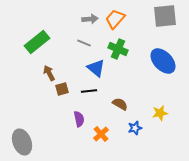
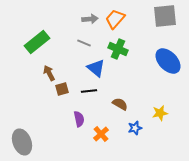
blue ellipse: moved 5 px right
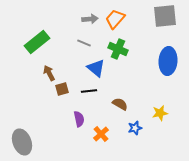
blue ellipse: rotated 48 degrees clockwise
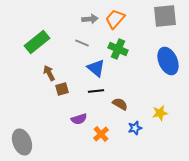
gray line: moved 2 px left
blue ellipse: rotated 28 degrees counterclockwise
black line: moved 7 px right
purple semicircle: rotated 84 degrees clockwise
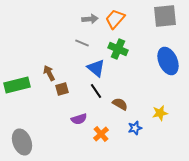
green rectangle: moved 20 px left, 43 px down; rotated 25 degrees clockwise
black line: rotated 63 degrees clockwise
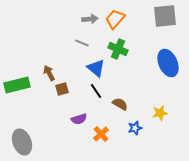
blue ellipse: moved 2 px down
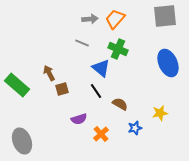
blue triangle: moved 5 px right
green rectangle: rotated 55 degrees clockwise
gray ellipse: moved 1 px up
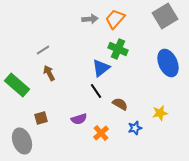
gray square: rotated 25 degrees counterclockwise
gray line: moved 39 px left, 7 px down; rotated 56 degrees counterclockwise
blue triangle: rotated 42 degrees clockwise
brown square: moved 21 px left, 29 px down
orange cross: moved 1 px up
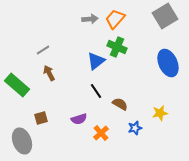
green cross: moved 1 px left, 2 px up
blue triangle: moved 5 px left, 7 px up
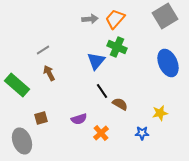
blue triangle: rotated 12 degrees counterclockwise
black line: moved 6 px right
blue star: moved 7 px right, 5 px down; rotated 16 degrees clockwise
